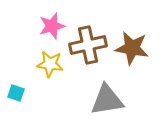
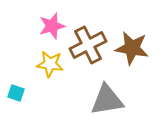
brown cross: rotated 15 degrees counterclockwise
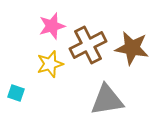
yellow star: rotated 24 degrees counterclockwise
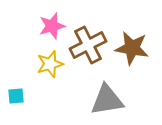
cyan square: moved 3 px down; rotated 24 degrees counterclockwise
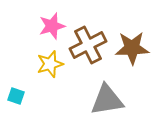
brown star: rotated 12 degrees counterclockwise
cyan square: rotated 24 degrees clockwise
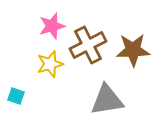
brown star: moved 1 px right, 2 px down
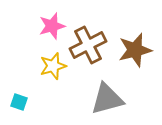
brown star: moved 2 px right; rotated 12 degrees counterclockwise
yellow star: moved 3 px right, 2 px down
cyan square: moved 3 px right, 6 px down
gray triangle: moved 1 px up; rotated 6 degrees counterclockwise
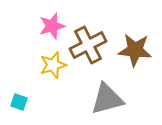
brown star: rotated 20 degrees clockwise
yellow star: moved 1 px up
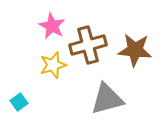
pink star: rotated 28 degrees counterclockwise
brown cross: rotated 12 degrees clockwise
cyan square: rotated 36 degrees clockwise
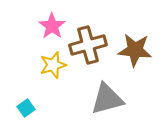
pink star: rotated 8 degrees clockwise
cyan square: moved 7 px right, 6 px down
